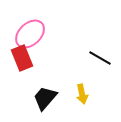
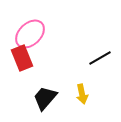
black line: rotated 60 degrees counterclockwise
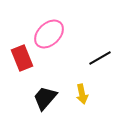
pink ellipse: moved 19 px right
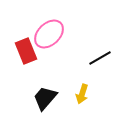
red rectangle: moved 4 px right, 7 px up
yellow arrow: rotated 30 degrees clockwise
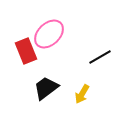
black line: moved 1 px up
yellow arrow: rotated 12 degrees clockwise
black trapezoid: moved 1 px right, 10 px up; rotated 12 degrees clockwise
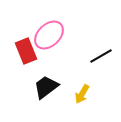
pink ellipse: moved 1 px down
black line: moved 1 px right, 1 px up
black trapezoid: moved 1 px up
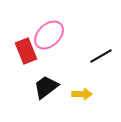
yellow arrow: rotated 120 degrees counterclockwise
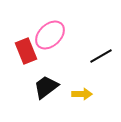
pink ellipse: moved 1 px right
